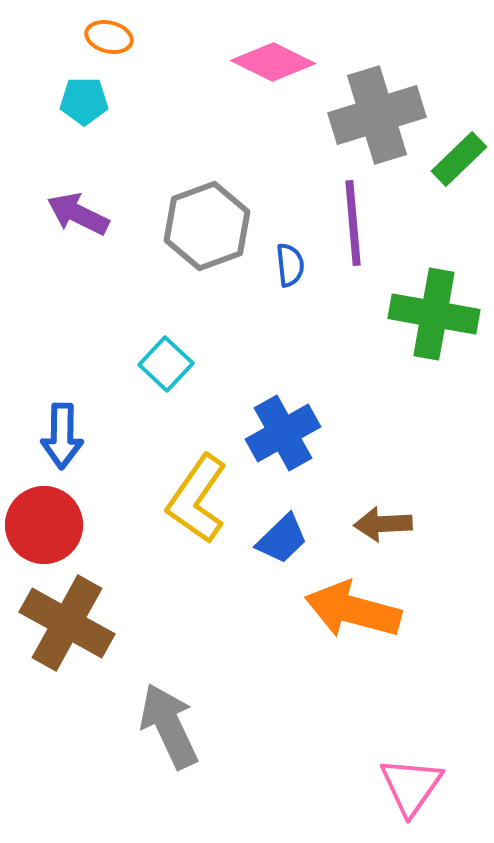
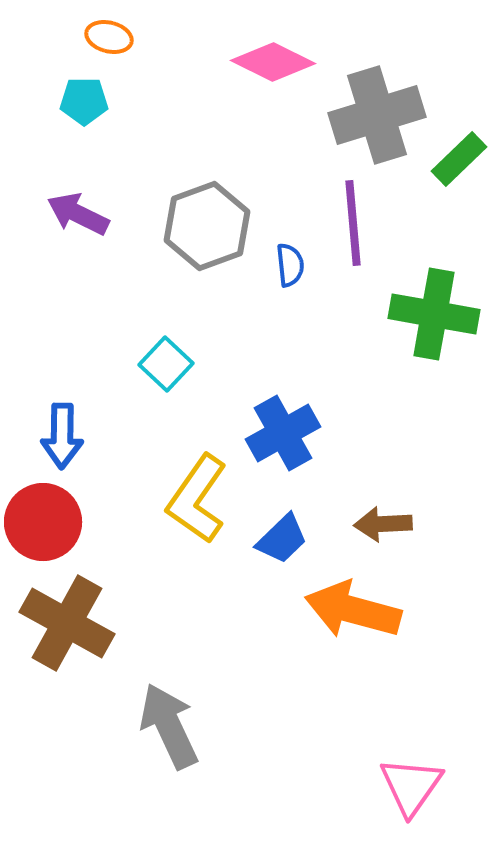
red circle: moved 1 px left, 3 px up
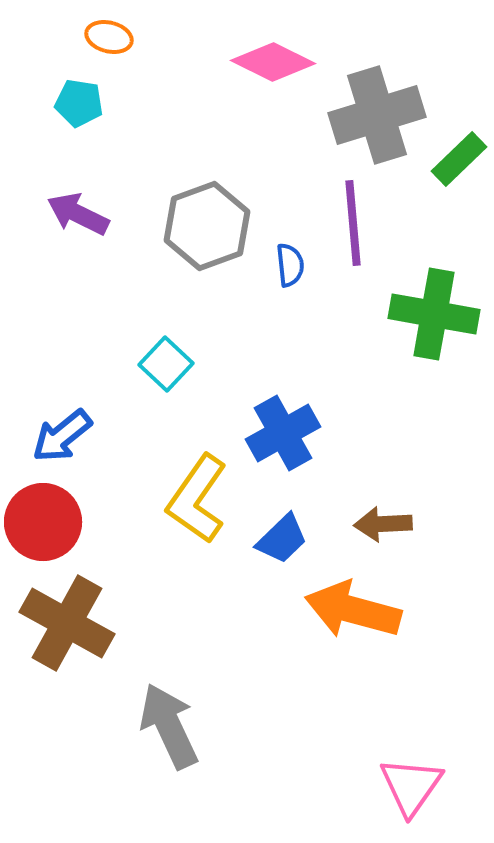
cyan pentagon: moved 5 px left, 2 px down; rotated 9 degrees clockwise
blue arrow: rotated 50 degrees clockwise
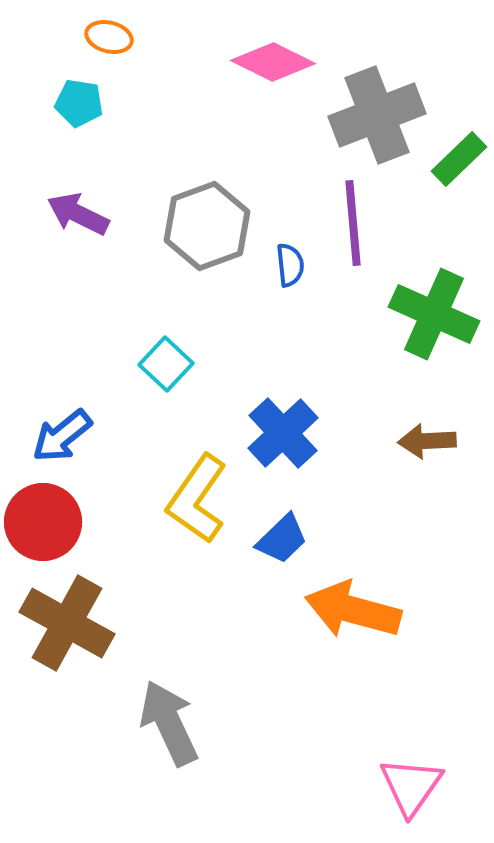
gray cross: rotated 4 degrees counterclockwise
green cross: rotated 14 degrees clockwise
blue cross: rotated 14 degrees counterclockwise
brown arrow: moved 44 px right, 83 px up
gray arrow: moved 3 px up
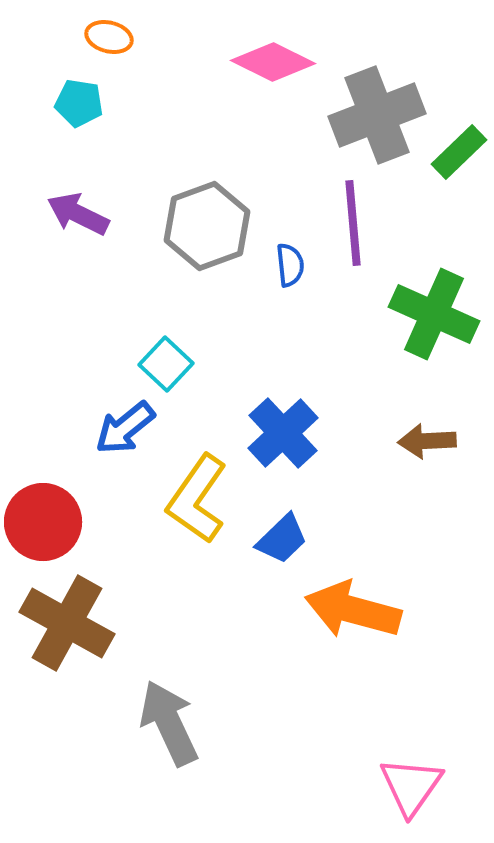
green rectangle: moved 7 px up
blue arrow: moved 63 px right, 8 px up
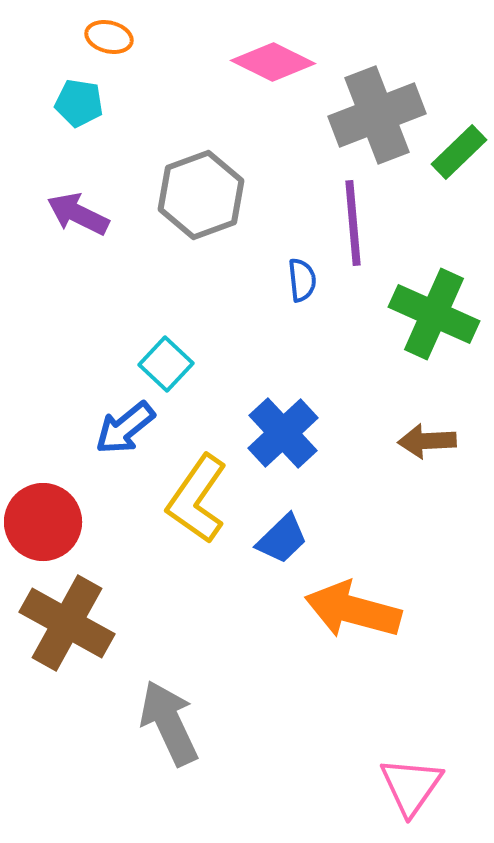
gray hexagon: moved 6 px left, 31 px up
blue semicircle: moved 12 px right, 15 px down
